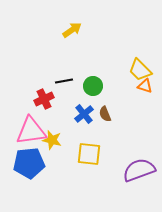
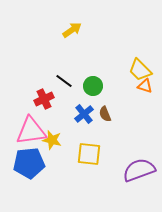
black line: rotated 48 degrees clockwise
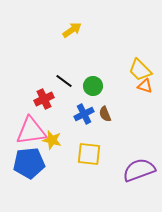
blue cross: rotated 12 degrees clockwise
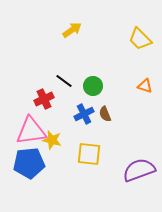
yellow trapezoid: moved 31 px up
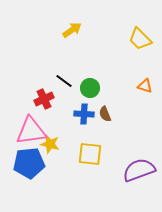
green circle: moved 3 px left, 2 px down
blue cross: rotated 30 degrees clockwise
yellow star: moved 2 px left, 4 px down
yellow square: moved 1 px right
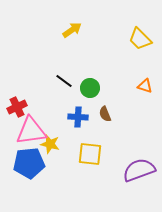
red cross: moved 27 px left, 8 px down
blue cross: moved 6 px left, 3 px down
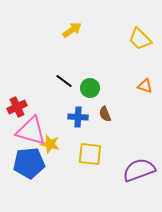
pink triangle: rotated 24 degrees clockwise
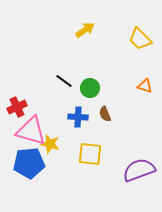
yellow arrow: moved 13 px right
